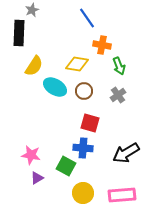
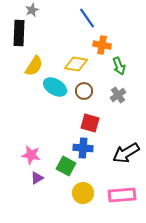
yellow diamond: moved 1 px left
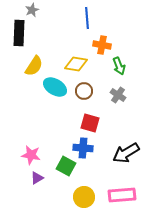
blue line: rotated 30 degrees clockwise
gray cross: rotated 21 degrees counterclockwise
yellow circle: moved 1 px right, 4 px down
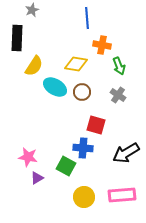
black rectangle: moved 2 px left, 5 px down
brown circle: moved 2 px left, 1 px down
red square: moved 6 px right, 2 px down
pink star: moved 3 px left, 2 px down
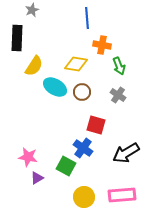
blue cross: rotated 30 degrees clockwise
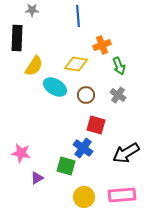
gray star: rotated 24 degrees clockwise
blue line: moved 9 px left, 2 px up
orange cross: rotated 30 degrees counterclockwise
brown circle: moved 4 px right, 3 px down
pink star: moved 7 px left, 4 px up
green square: rotated 12 degrees counterclockwise
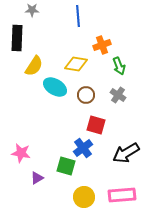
blue cross: rotated 18 degrees clockwise
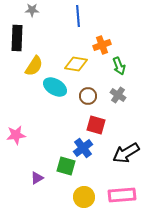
brown circle: moved 2 px right, 1 px down
pink star: moved 5 px left, 18 px up; rotated 18 degrees counterclockwise
